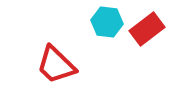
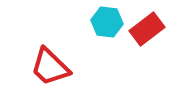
red trapezoid: moved 6 px left, 2 px down
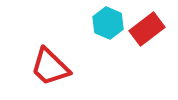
cyan hexagon: moved 1 px right, 1 px down; rotated 16 degrees clockwise
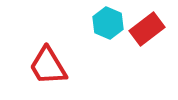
red trapezoid: moved 2 px left, 1 px up; rotated 15 degrees clockwise
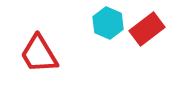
red trapezoid: moved 9 px left, 12 px up
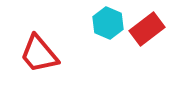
red trapezoid: rotated 9 degrees counterclockwise
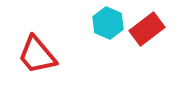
red trapezoid: moved 2 px left, 1 px down
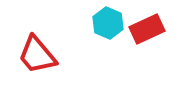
red rectangle: rotated 12 degrees clockwise
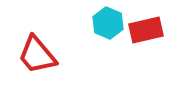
red rectangle: moved 1 px left, 1 px down; rotated 12 degrees clockwise
